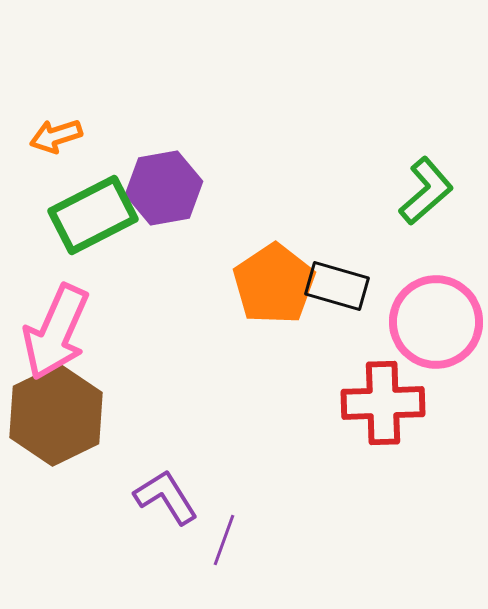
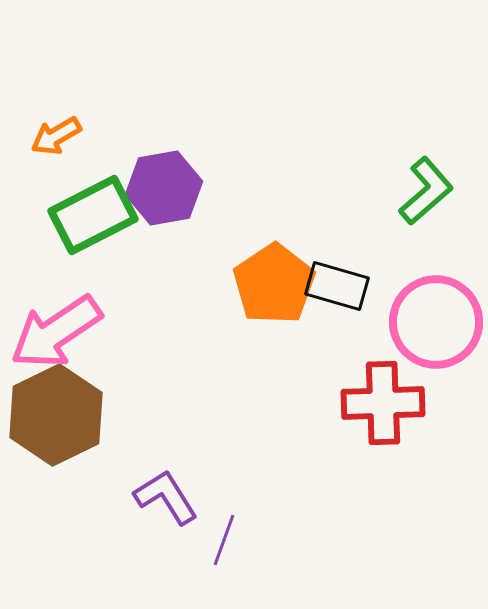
orange arrow: rotated 12 degrees counterclockwise
pink arrow: rotated 32 degrees clockwise
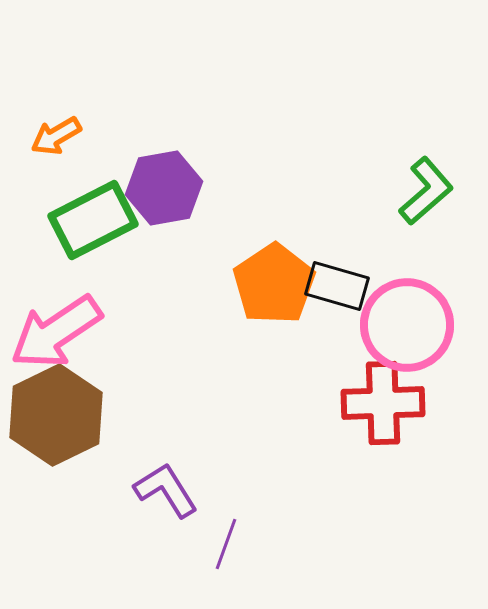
green rectangle: moved 5 px down
pink circle: moved 29 px left, 3 px down
purple L-shape: moved 7 px up
purple line: moved 2 px right, 4 px down
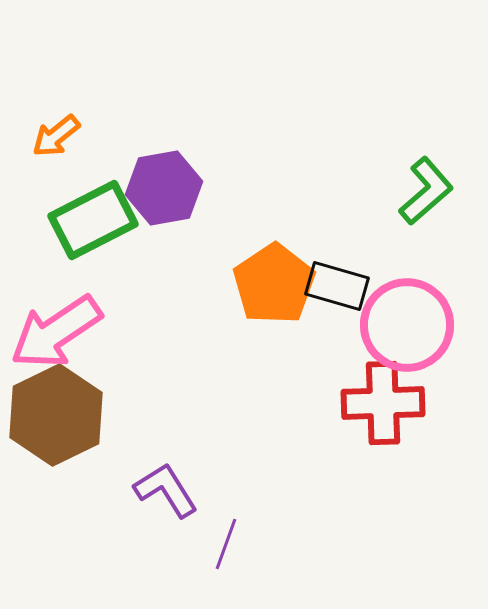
orange arrow: rotated 9 degrees counterclockwise
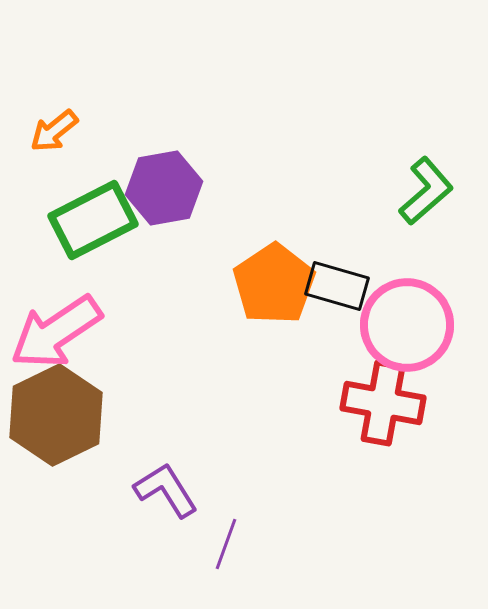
orange arrow: moved 2 px left, 5 px up
red cross: rotated 12 degrees clockwise
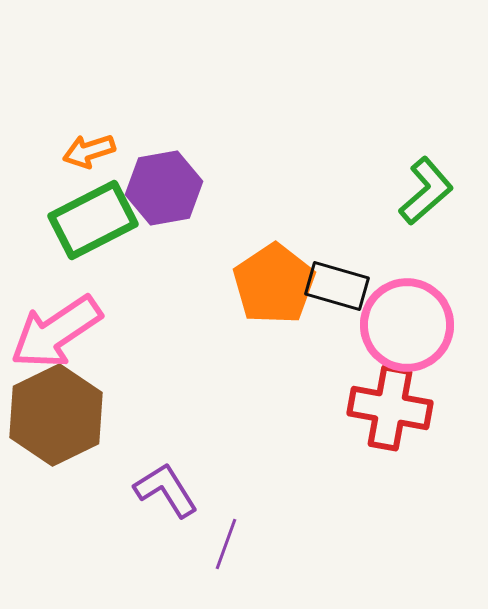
orange arrow: moved 35 px right, 20 px down; rotated 21 degrees clockwise
red cross: moved 7 px right, 5 px down
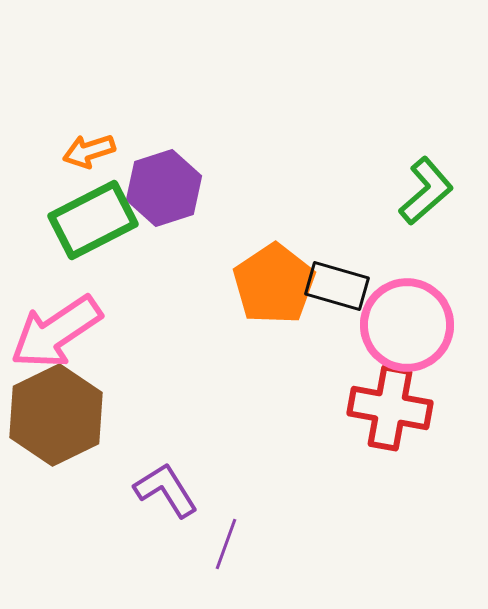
purple hexagon: rotated 8 degrees counterclockwise
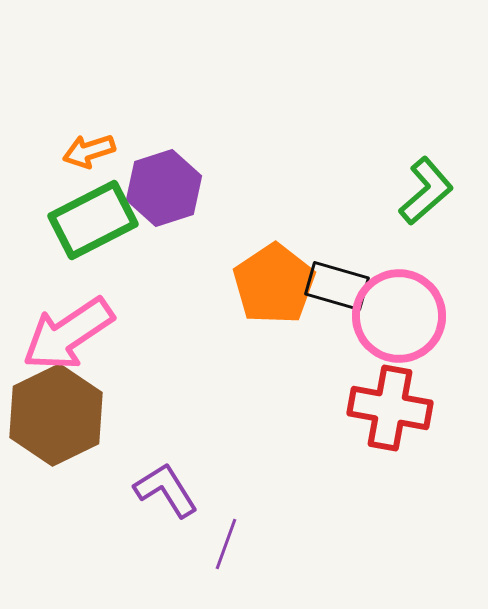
pink circle: moved 8 px left, 9 px up
pink arrow: moved 12 px right, 2 px down
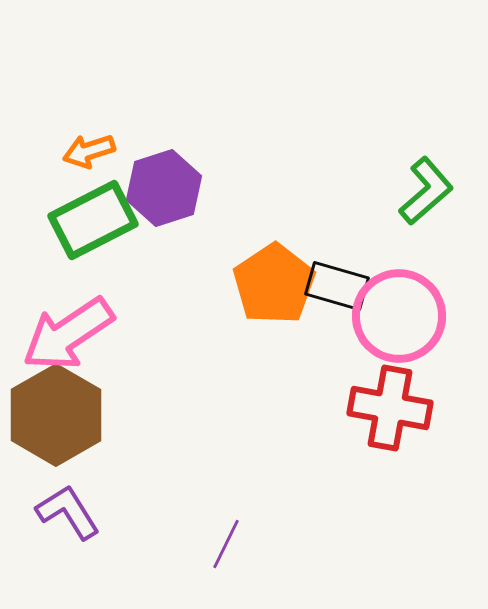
brown hexagon: rotated 4 degrees counterclockwise
purple L-shape: moved 98 px left, 22 px down
purple line: rotated 6 degrees clockwise
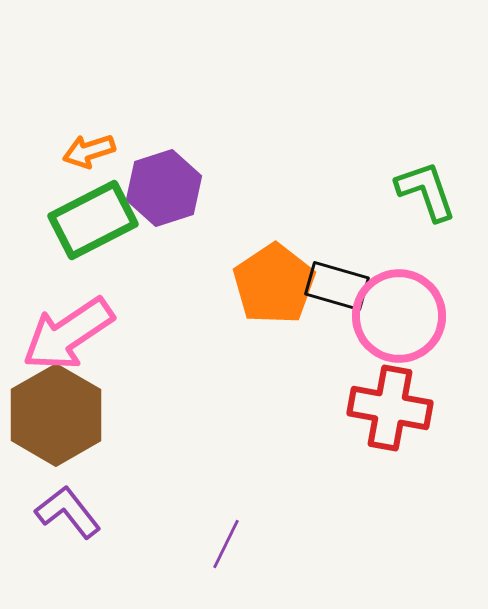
green L-shape: rotated 68 degrees counterclockwise
purple L-shape: rotated 6 degrees counterclockwise
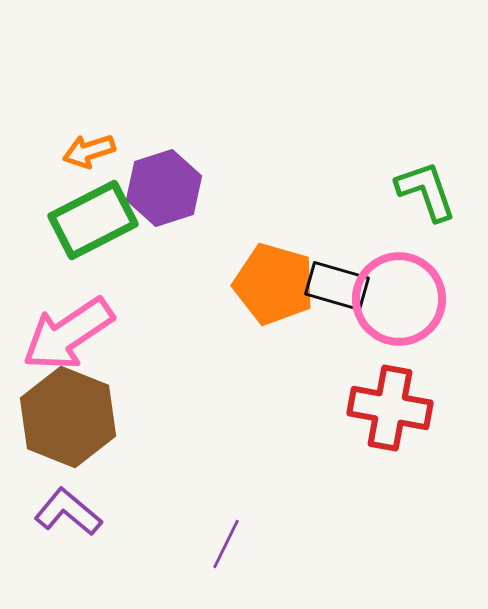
orange pentagon: rotated 22 degrees counterclockwise
pink circle: moved 17 px up
brown hexagon: moved 12 px right, 2 px down; rotated 8 degrees counterclockwise
purple L-shape: rotated 12 degrees counterclockwise
